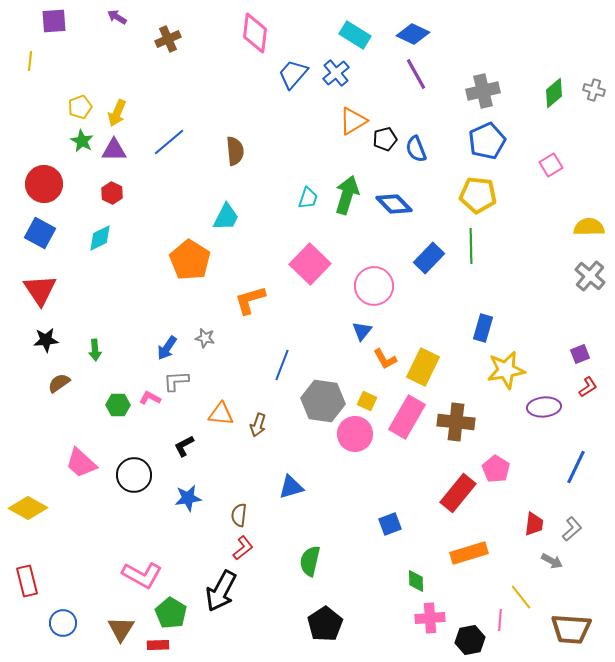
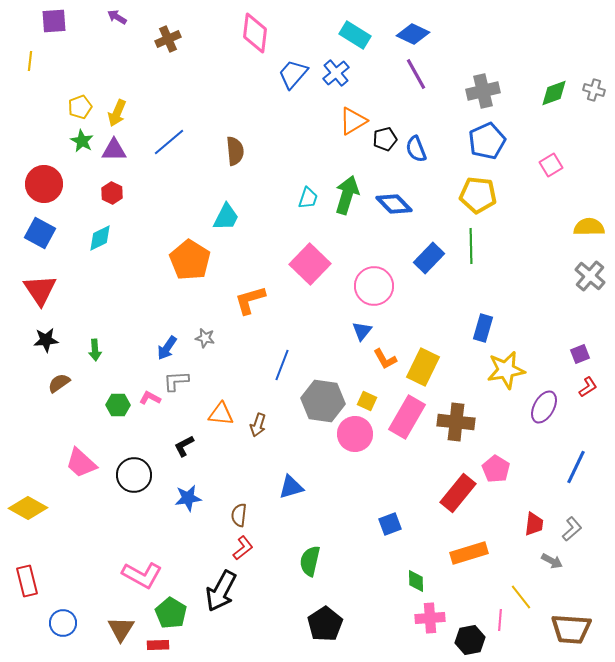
green diamond at (554, 93): rotated 20 degrees clockwise
purple ellipse at (544, 407): rotated 56 degrees counterclockwise
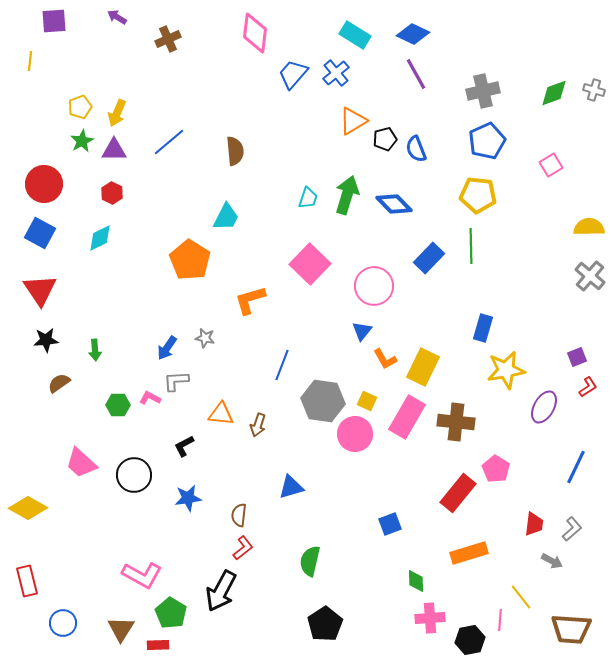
green star at (82, 141): rotated 15 degrees clockwise
purple square at (580, 354): moved 3 px left, 3 px down
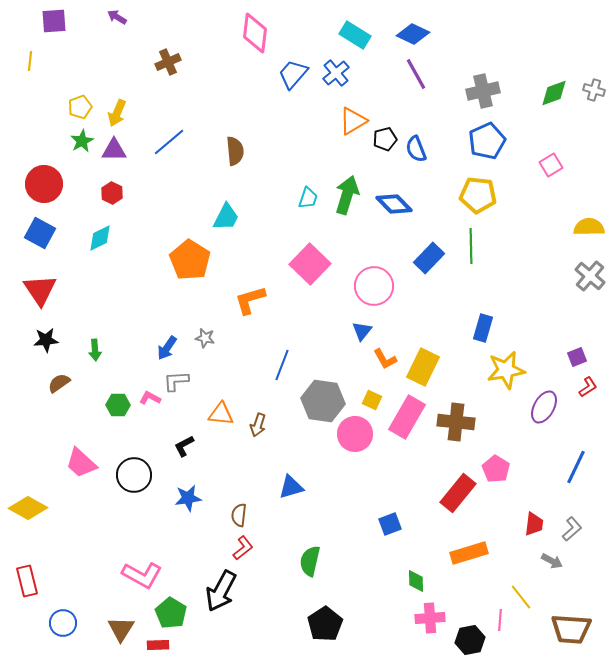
brown cross at (168, 39): moved 23 px down
yellow square at (367, 401): moved 5 px right, 1 px up
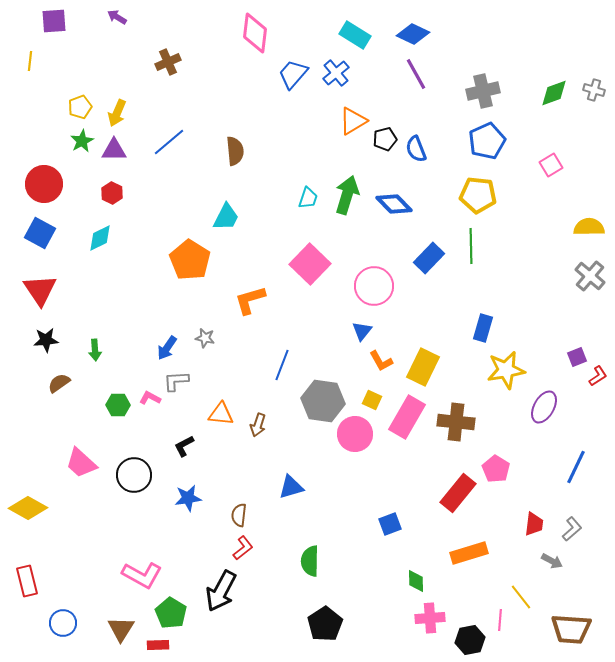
orange L-shape at (385, 359): moved 4 px left, 2 px down
red L-shape at (588, 387): moved 10 px right, 11 px up
green semicircle at (310, 561): rotated 12 degrees counterclockwise
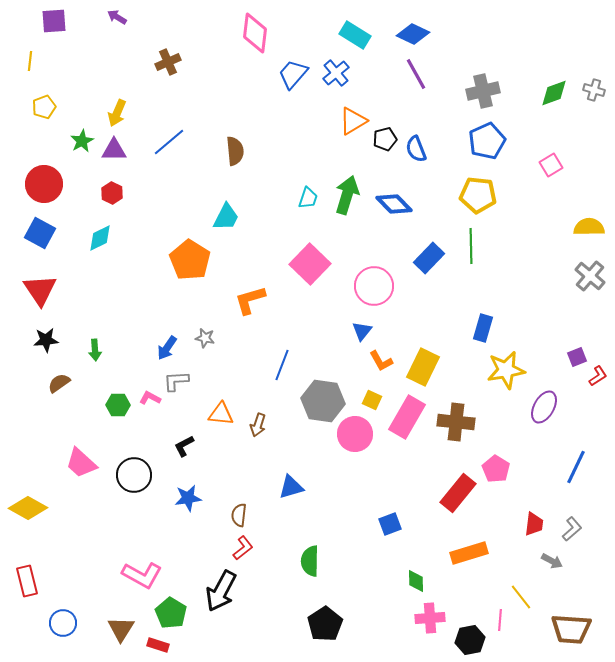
yellow pentagon at (80, 107): moved 36 px left
red rectangle at (158, 645): rotated 20 degrees clockwise
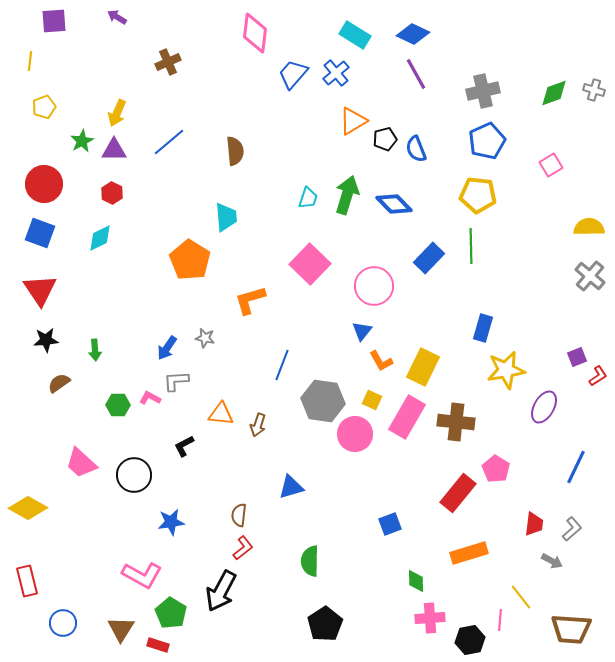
cyan trapezoid at (226, 217): rotated 32 degrees counterclockwise
blue square at (40, 233): rotated 8 degrees counterclockwise
blue star at (188, 498): moved 17 px left, 24 px down
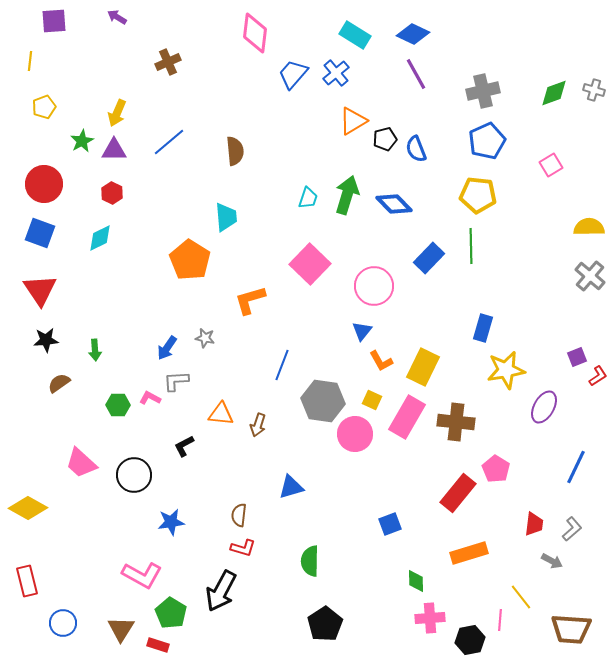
red L-shape at (243, 548): rotated 55 degrees clockwise
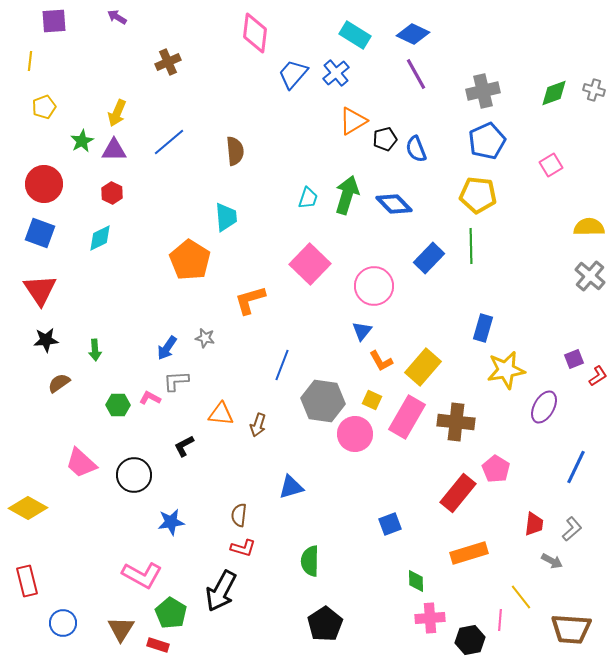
purple square at (577, 357): moved 3 px left, 2 px down
yellow rectangle at (423, 367): rotated 15 degrees clockwise
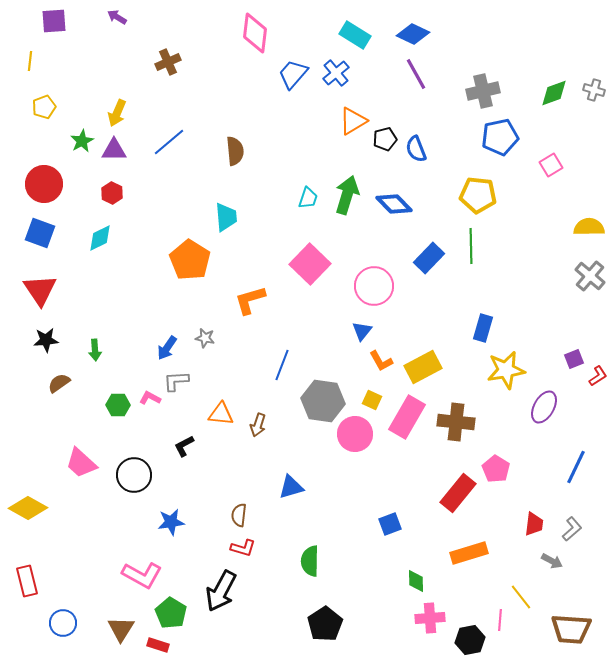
blue pentagon at (487, 141): moved 13 px right, 4 px up; rotated 12 degrees clockwise
yellow rectangle at (423, 367): rotated 21 degrees clockwise
